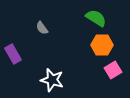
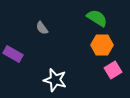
green semicircle: moved 1 px right
purple rectangle: rotated 30 degrees counterclockwise
white star: moved 3 px right
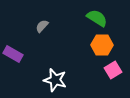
gray semicircle: moved 2 px up; rotated 80 degrees clockwise
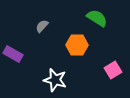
orange hexagon: moved 25 px left
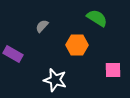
pink square: rotated 30 degrees clockwise
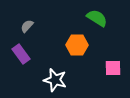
gray semicircle: moved 15 px left
purple rectangle: moved 8 px right; rotated 24 degrees clockwise
pink square: moved 2 px up
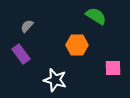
green semicircle: moved 1 px left, 2 px up
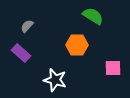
green semicircle: moved 3 px left
purple rectangle: moved 1 px up; rotated 12 degrees counterclockwise
